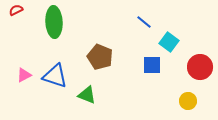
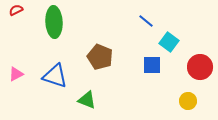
blue line: moved 2 px right, 1 px up
pink triangle: moved 8 px left, 1 px up
green triangle: moved 5 px down
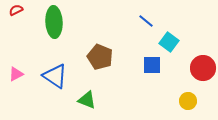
red circle: moved 3 px right, 1 px down
blue triangle: rotated 16 degrees clockwise
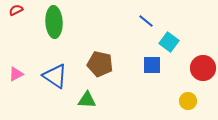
brown pentagon: moved 7 px down; rotated 10 degrees counterclockwise
green triangle: rotated 18 degrees counterclockwise
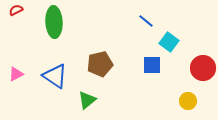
brown pentagon: rotated 25 degrees counterclockwise
green triangle: rotated 42 degrees counterclockwise
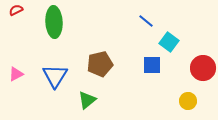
blue triangle: rotated 28 degrees clockwise
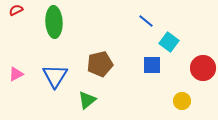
yellow circle: moved 6 px left
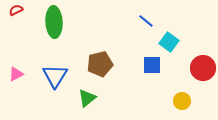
green triangle: moved 2 px up
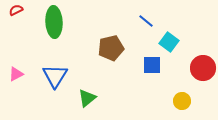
brown pentagon: moved 11 px right, 16 px up
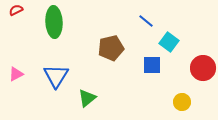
blue triangle: moved 1 px right
yellow circle: moved 1 px down
